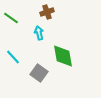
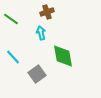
green line: moved 1 px down
cyan arrow: moved 2 px right
gray square: moved 2 px left, 1 px down; rotated 18 degrees clockwise
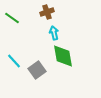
green line: moved 1 px right, 1 px up
cyan arrow: moved 13 px right
cyan line: moved 1 px right, 4 px down
gray square: moved 4 px up
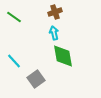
brown cross: moved 8 px right
green line: moved 2 px right, 1 px up
gray square: moved 1 px left, 9 px down
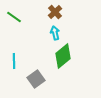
brown cross: rotated 24 degrees counterclockwise
cyan arrow: moved 1 px right
green diamond: rotated 60 degrees clockwise
cyan line: rotated 42 degrees clockwise
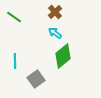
cyan arrow: rotated 40 degrees counterclockwise
cyan line: moved 1 px right
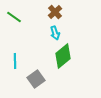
cyan arrow: rotated 144 degrees counterclockwise
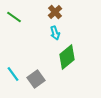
green diamond: moved 4 px right, 1 px down
cyan line: moved 2 px left, 13 px down; rotated 35 degrees counterclockwise
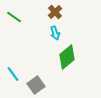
gray square: moved 6 px down
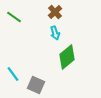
gray square: rotated 30 degrees counterclockwise
